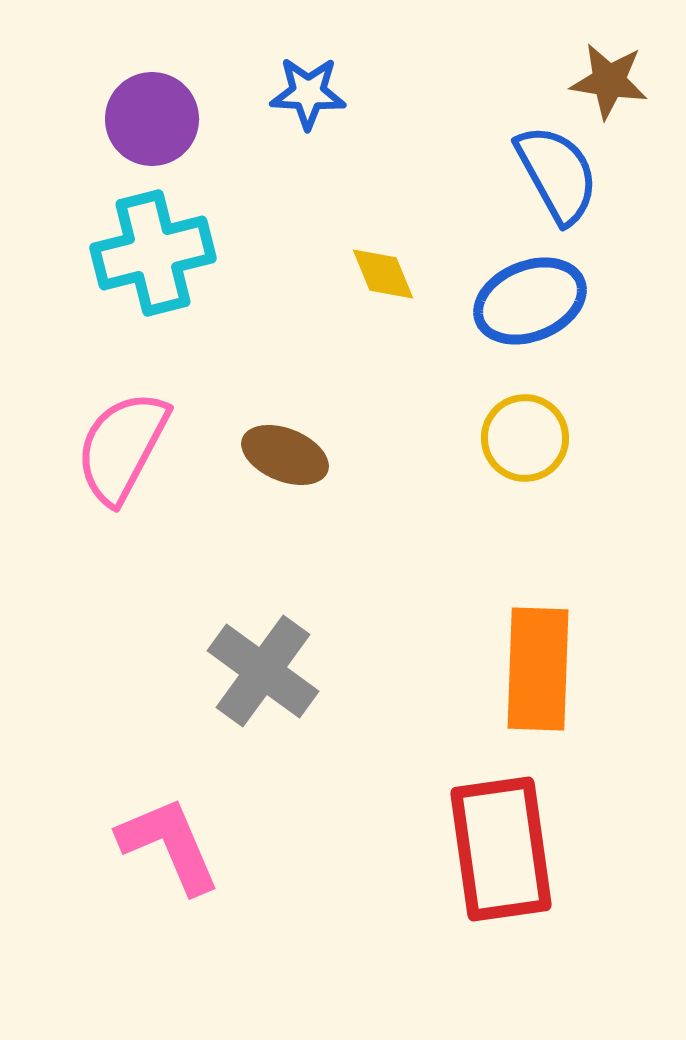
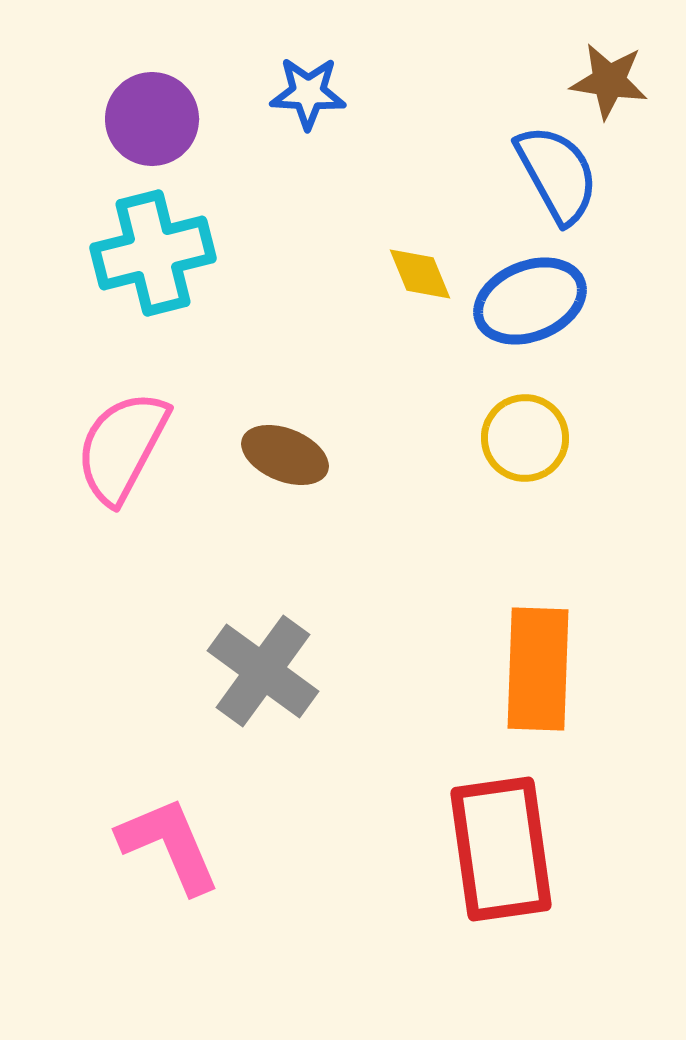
yellow diamond: moved 37 px right
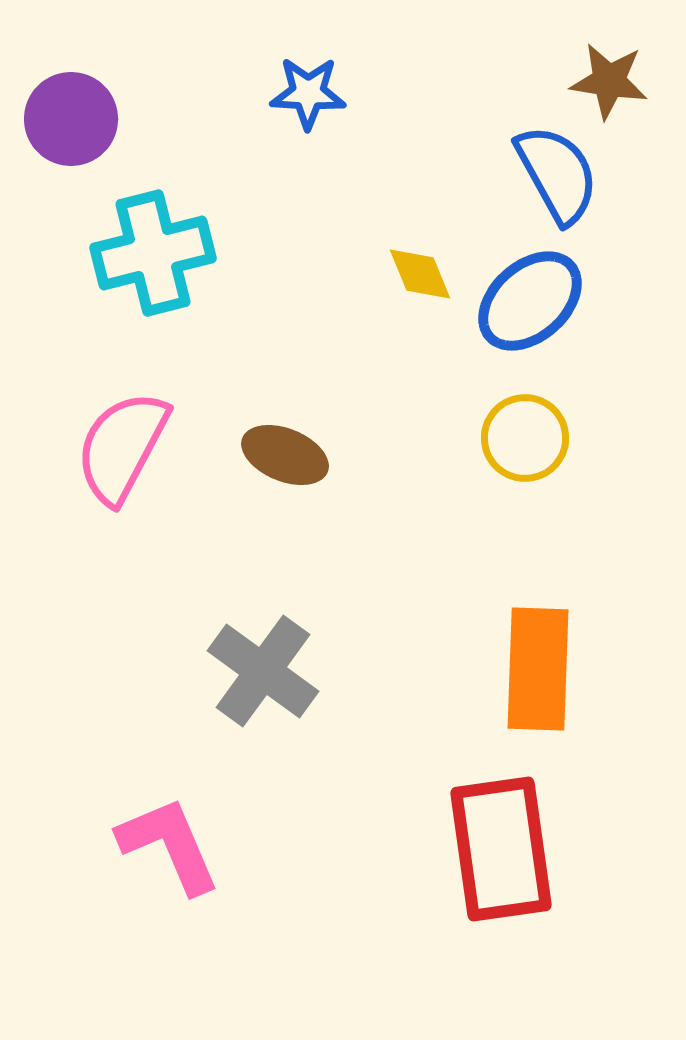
purple circle: moved 81 px left
blue ellipse: rotated 20 degrees counterclockwise
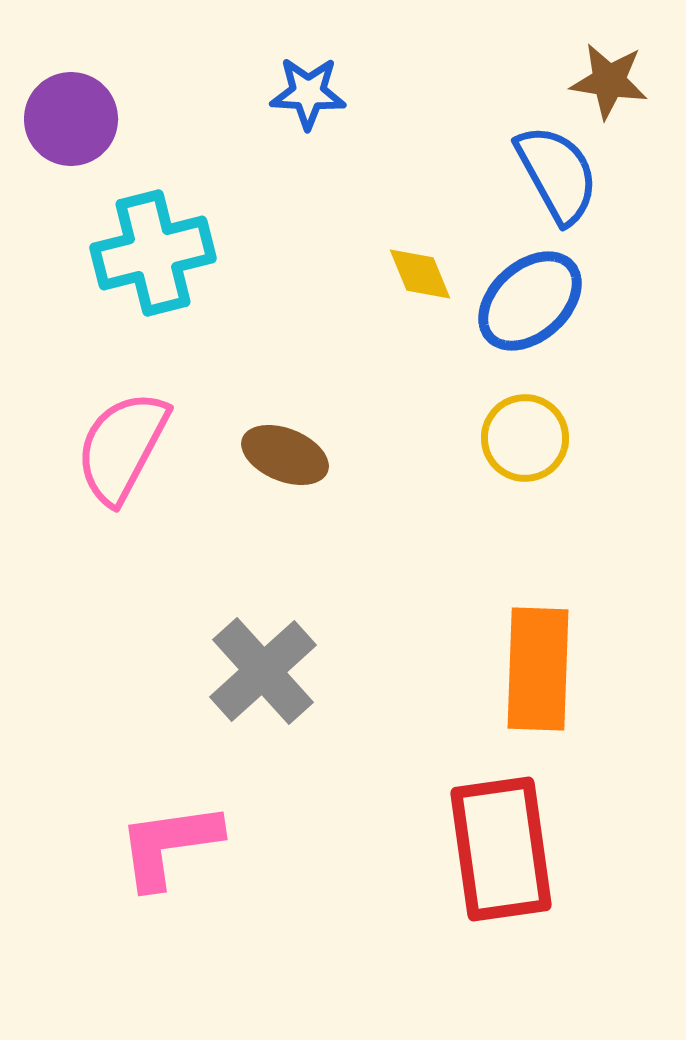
gray cross: rotated 12 degrees clockwise
pink L-shape: rotated 75 degrees counterclockwise
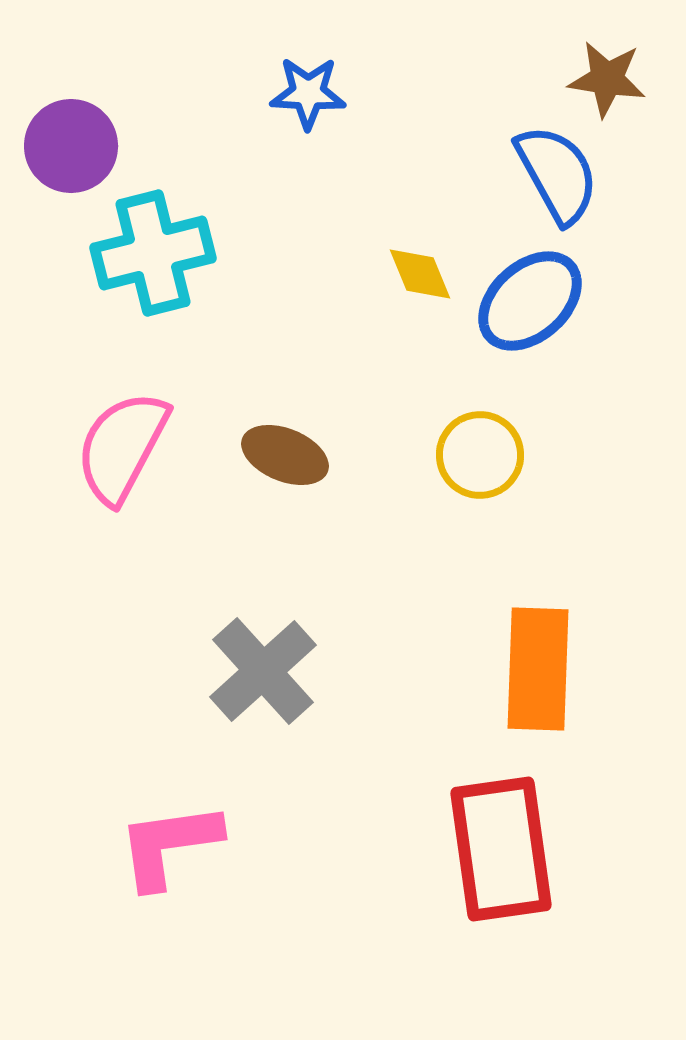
brown star: moved 2 px left, 2 px up
purple circle: moved 27 px down
yellow circle: moved 45 px left, 17 px down
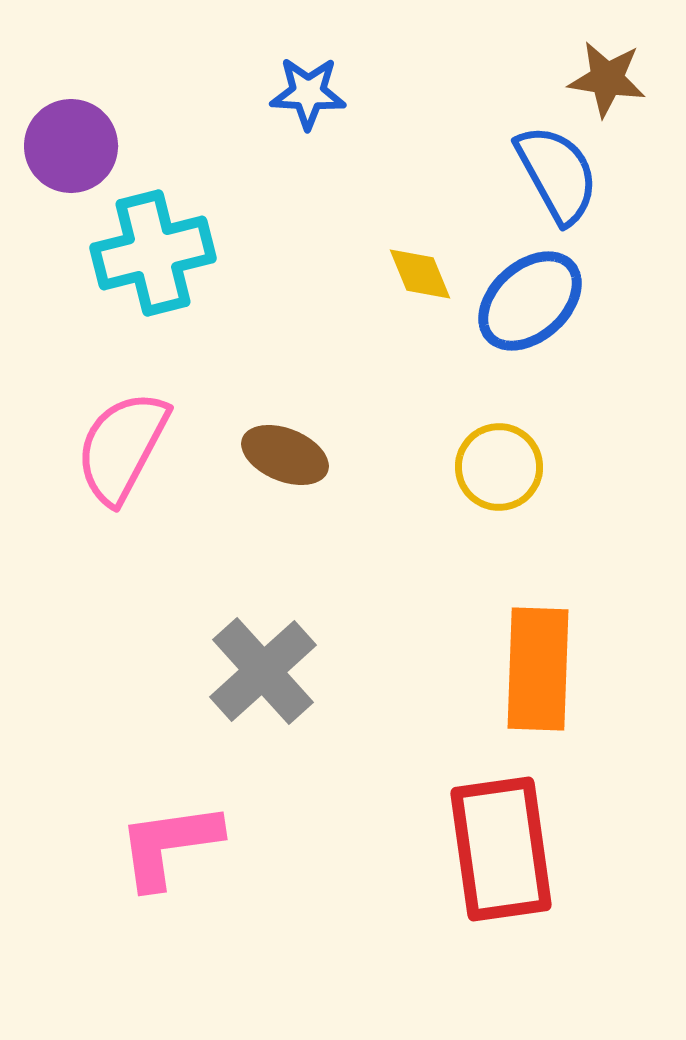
yellow circle: moved 19 px right, 12 px down
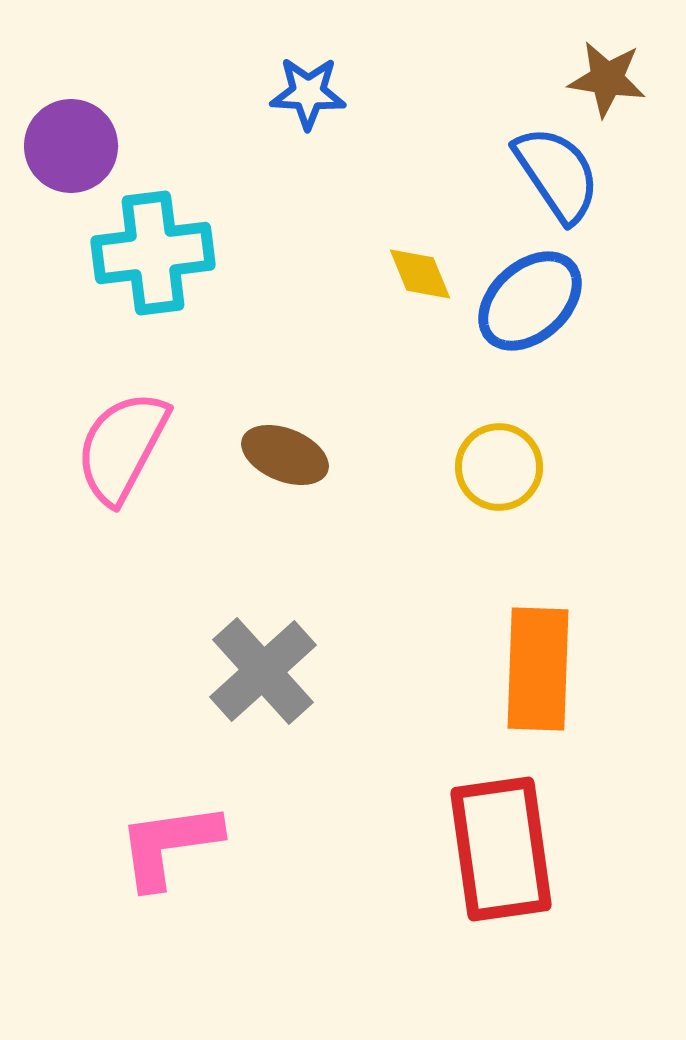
blue semicircle: rotated 5 degrees counterclockwise
cyan cross: rotated 7 degrees clockwise
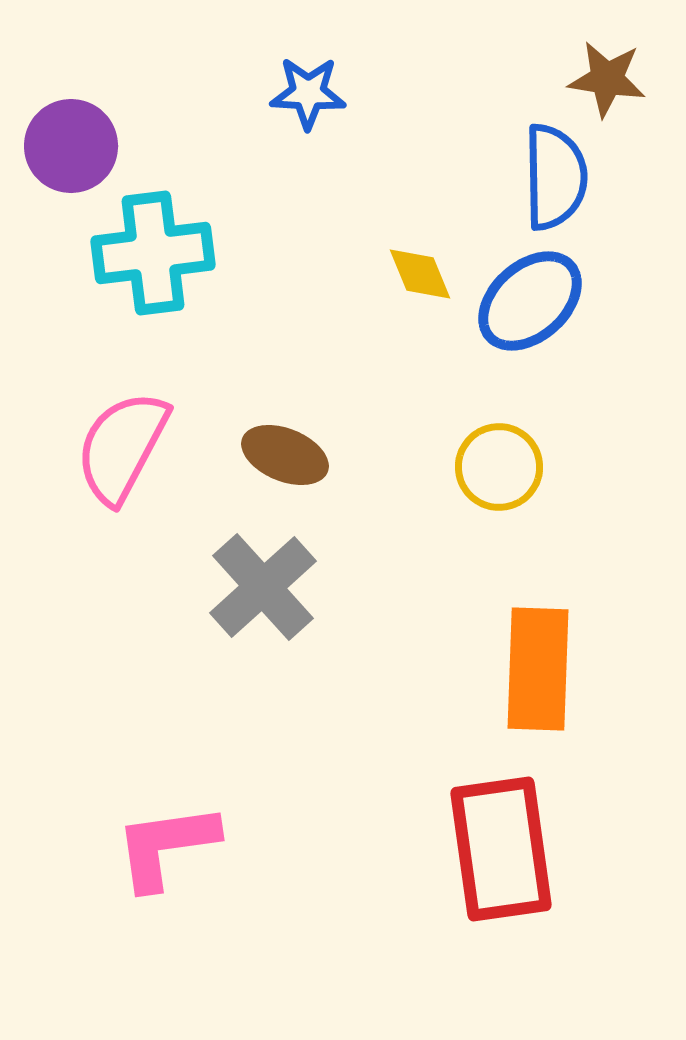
blue semicircle: moved 2 px left, 3 px down; rotated 33 degrees clockwise
gray cross: moved 84 px up
pink L-shape: moved 3 px left, 1 px down
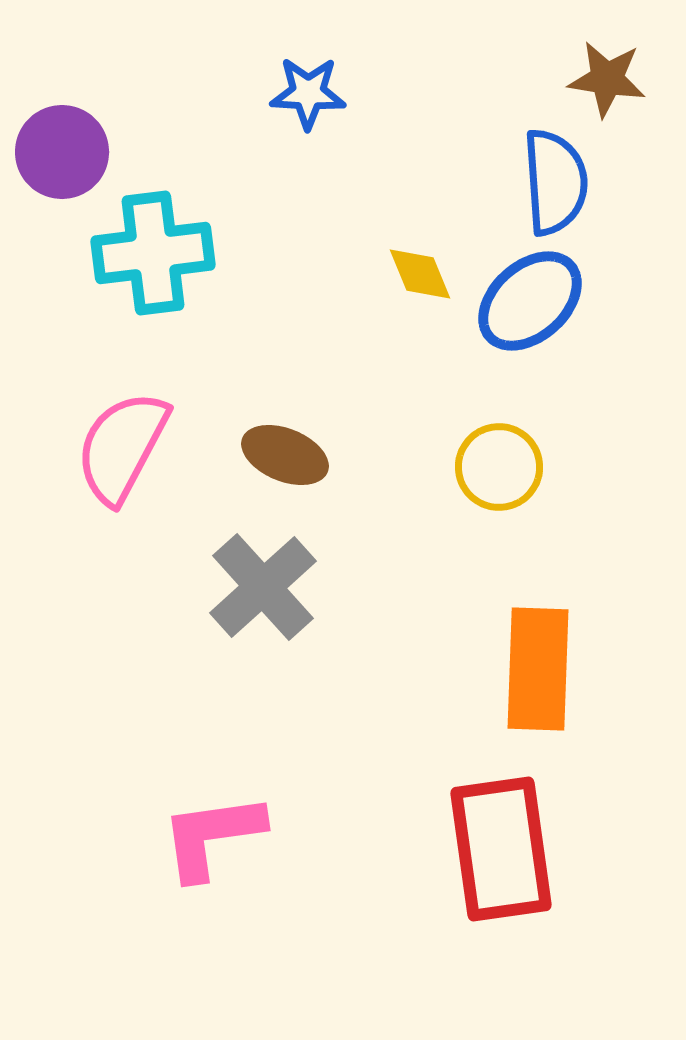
purple circle: moved 9 px left, 6 px down
blue semicircle: moved 5 px down; rotated 3 degrees counterclockwise
pink L-shape: moved 46 px right, 10 px up
